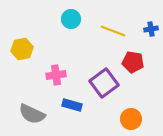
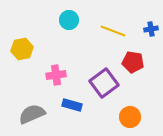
cyan circle: moved 2 px left, 1 px down
gray semicircle: rotated 132 degrees clockwise
orange circle: moved 1 px left, 2 px up
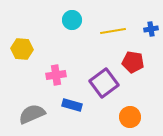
cyan circle: moved 3 px right
yellow line: rotated 30 degrees counterclockwise
yellow hexagon: rotated 15 degrees clockwise
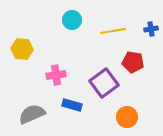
orange circle: moved 3 px left
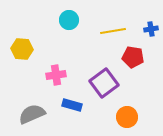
cyan circle: moved 3 px left
red pentagon: moved 5 px up
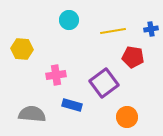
gray semicircle: rotated 28 degrees clockwise
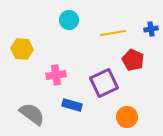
yellow line: moved 2 px down
red pentagon: moved 3 px down; rotated 15 degrees clockwise
purple square: rotated 12 degrees clockwise
gray semicircle: rotated 32 degrees clockwise
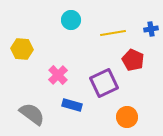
cyan circle: moved 2 px right
pink cross: moved 2 px right; rotated 36 degrees counterclockwise
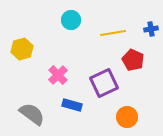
yellow hexagon: rotated 20 degrees counterclockwise
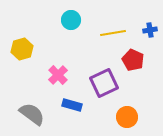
blue cross: moved 1 px left, 1 px down
